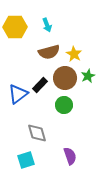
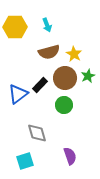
cyan square: moved 1 px left, 1 px down
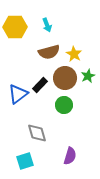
purple semicircle: rotated 36 degrees clockwise
